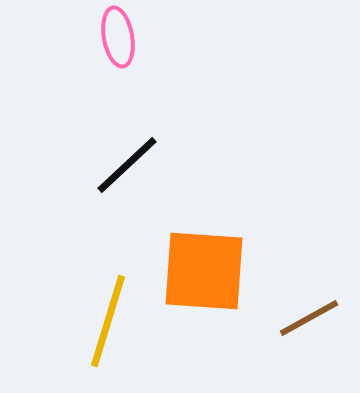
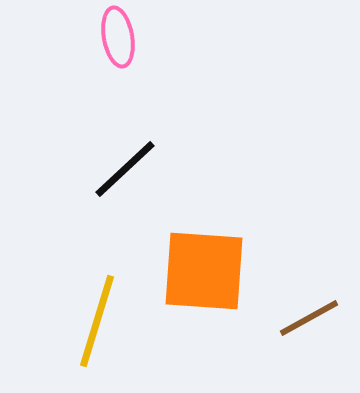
black line: moved 2 px left, 4 px down
yellow line: moved 11 px left
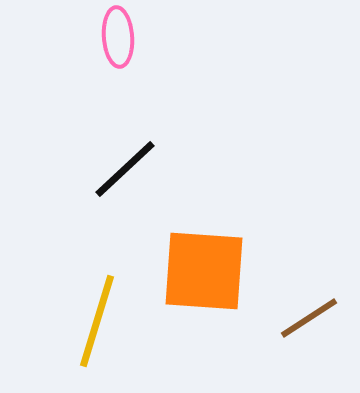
pink ellipse: rotated 6 degrees clockwise
brown line: rotated 4 degrees counterclockwise
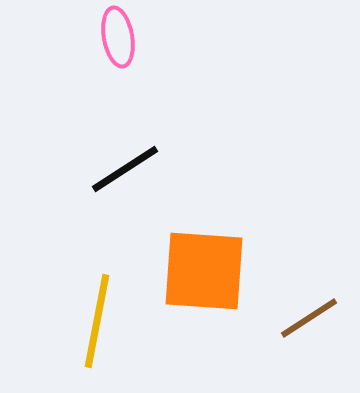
pink ellipse: rotated 6 degrees counterclockwise
black line: rotated 10 degrees clockwise
yellow line: rotated 6 degrees counterclockwise
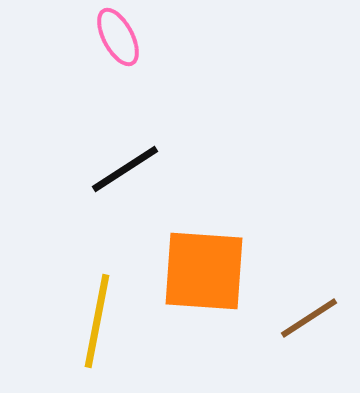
pink ellipse: rotated 18 degrees counterclockwise
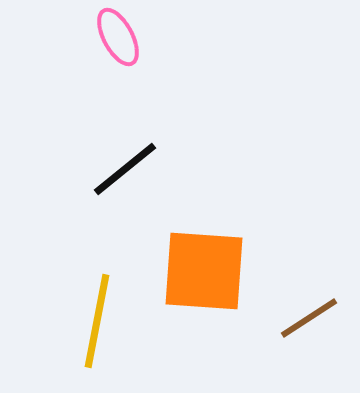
black line: rotated 6 degrees counterclockwise
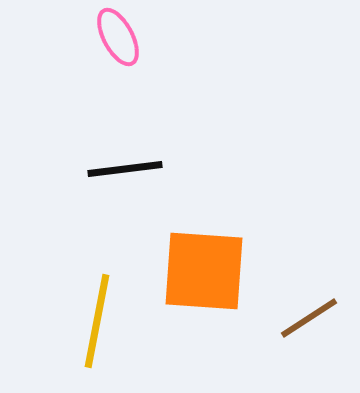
black line: rotated 32 degrees clockwise
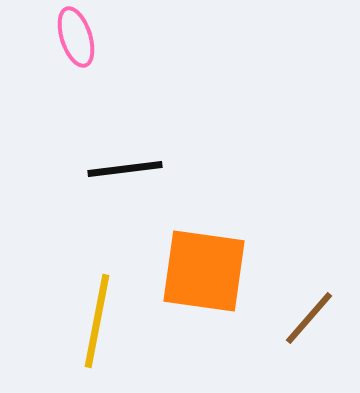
pink ellipse: moved 42 px left; rotated 10 degrees clockwise
orange square: rotated 4 degrees clockwise
brown line: rotated 16 degrees counterclockwise
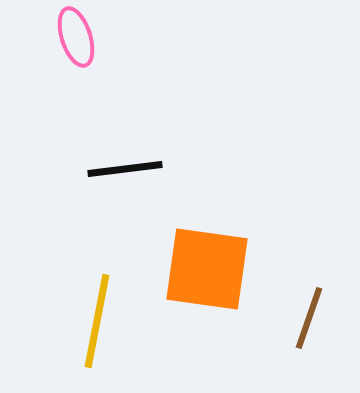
orange square: moved 3 px right, 2 px up
brown line: rotated 22 degrees counterclockwise
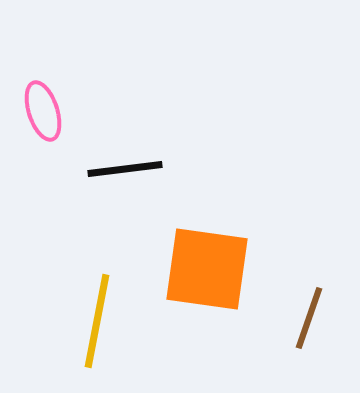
pink ellipse: moved 33 px left, 74 px down
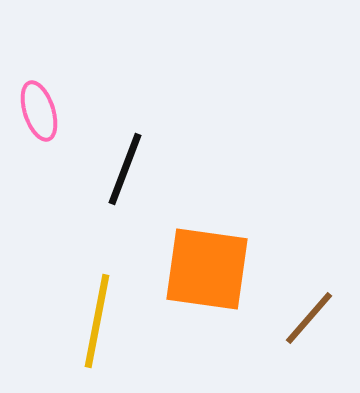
pink ellipse: moved 4 px left
black line: rotated 62 degrees counterclockwise
brown line: rotated 22 degrees clockwise
